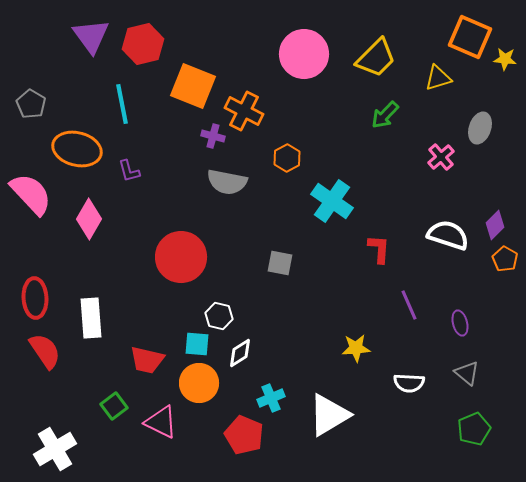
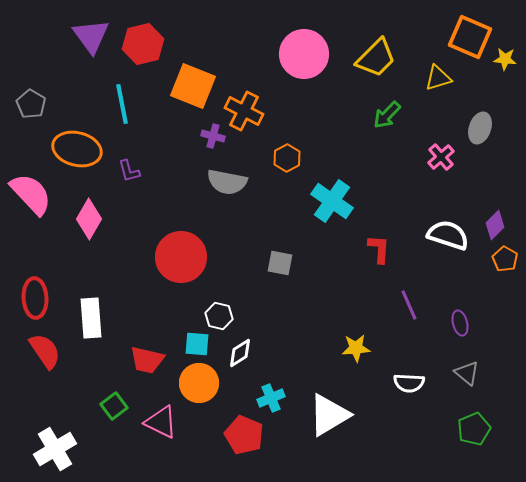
green arrow at (385, 115): moved 2 px right
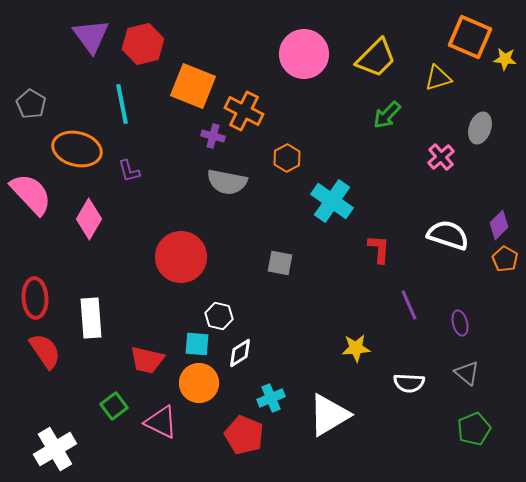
purple diamond at (495, 225): moved 4 px right
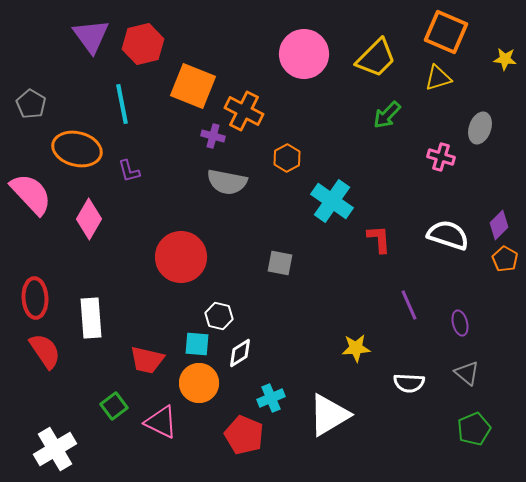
orange square at (470, 37): moved 24 px left, 5 px up
pink cross at (441, 157): rotated 32 degrees counterclockwise
red L-shape at (379, 249): moved 10 px up; rotated 8 degrees counterclockwise
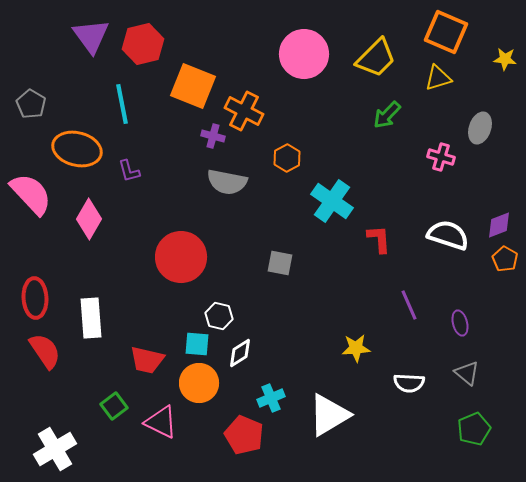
purple diamond at (499, 225): rotated 24 degrees clockwise
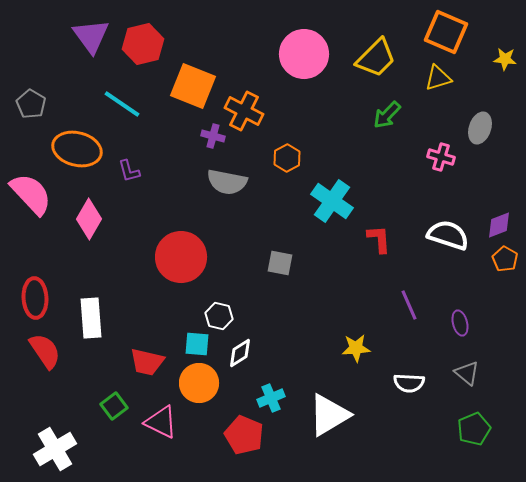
cyan line at (122, 104): rotated 45 degrees counterclockwise
red trapezoid at (147, 360): moved 2 px down
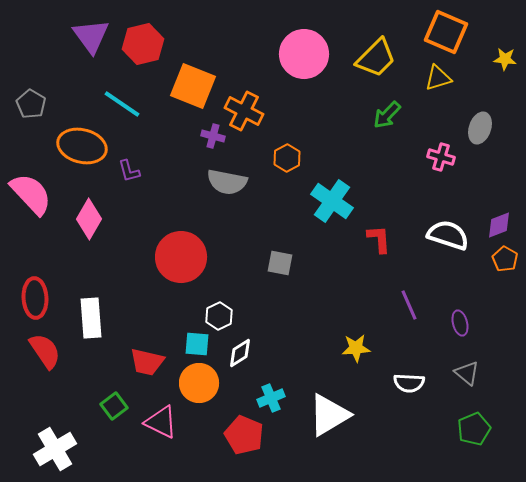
orange ellipse at (77, 149): moved 5 px right, 3 px up
white hexagon at (219, 316): rotated 20 degrees clockwise
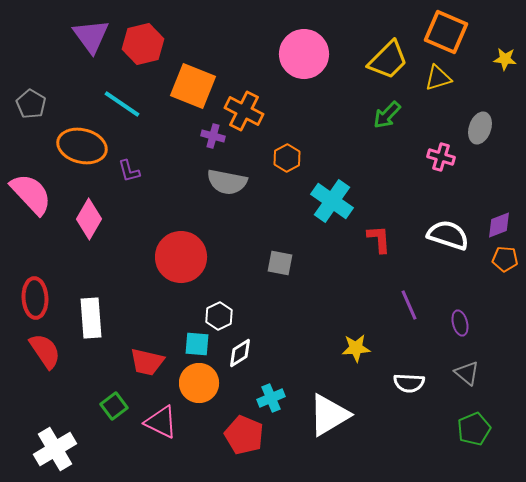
yellow trapezoid at (376, 58): moved 12 px right, 2 px down
orange pentagon at (505, 259): rotated 25 degrees counterclockwise
